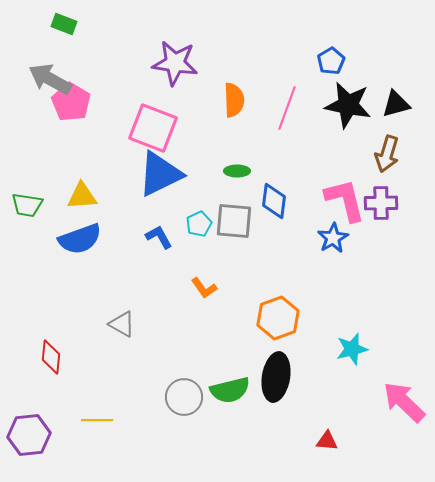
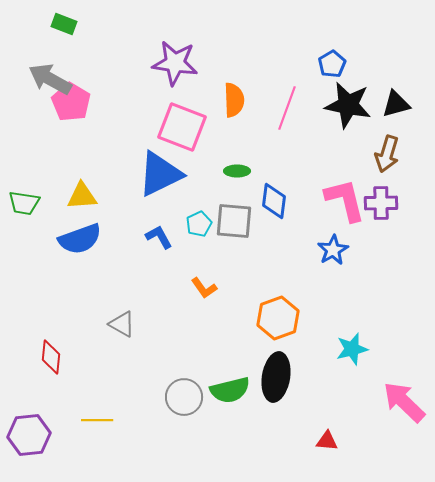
blue pentagon: moved 1 px right, 3 px down
pink square: moved 29 px right, 1 px up
green trapezoid: moved 3 px left, 2 px up
blue star: moved 12 px down
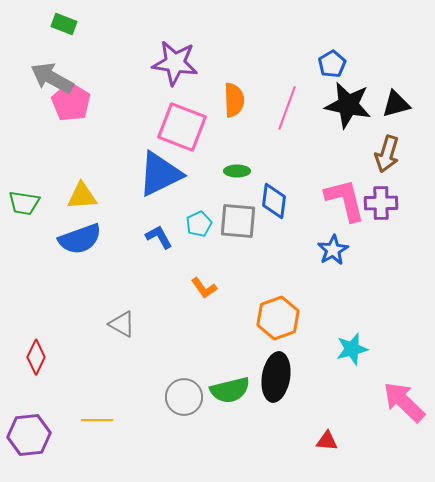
gray arrow: moved 2 px right, 1 px up
gray square: moved 4 px right
red diamond: moved 15 px left; rotated 20 degrees clockwise
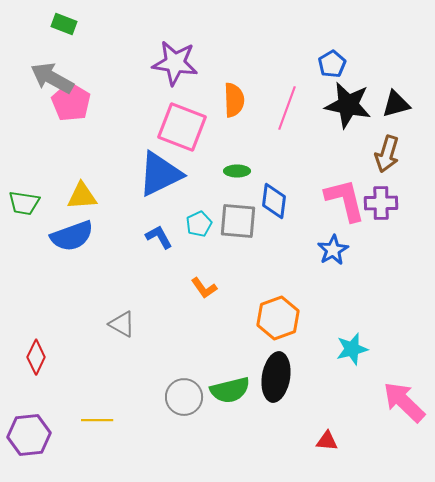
blue semicircle: moved 8 px left, 3 px up
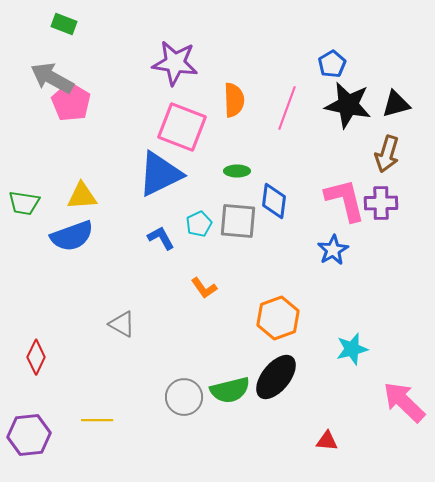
blue L-shape: moved 2 px right, 1 px down
black ellipse: rotated 30 degrees clockwise
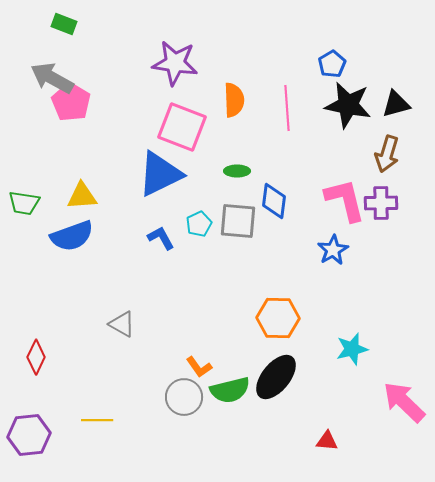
pink line: rotated 24 degrees counterclockwise
orange L-shape: moved 5 px left, 79 px down
orange hexagon: rotated 21 degrees clockwise
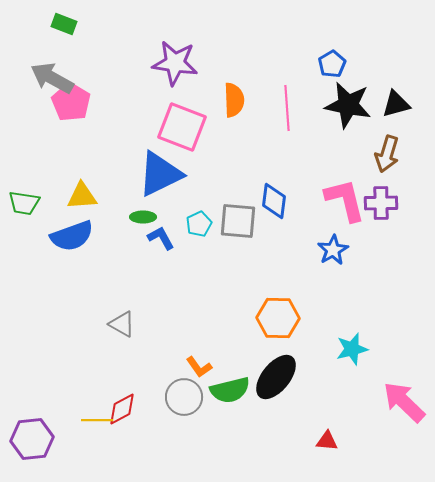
green ellipse: moved 94 px left, 46 px down
red diamond: moved 86 px right, 52 px down; rotated 36 degrees clockwise
purple hexagon: moved 3 px right, 4 px down
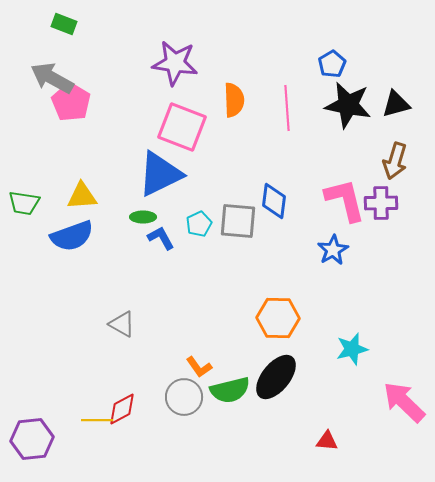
brown arrow: moved 8 px right, 7 px down
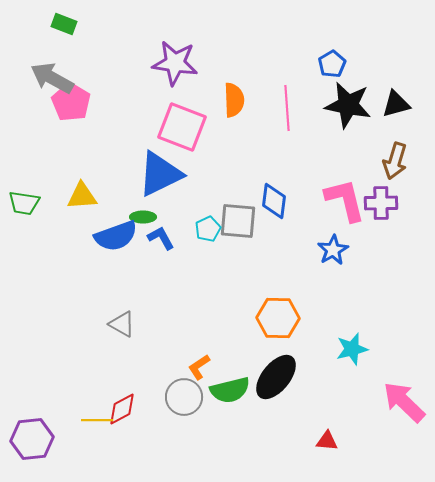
cyan pentagon: moved 9 px right, 5 px down
blue semicircle: moved 44 px right
orange L-shape: rotated 92 degrees clockwise
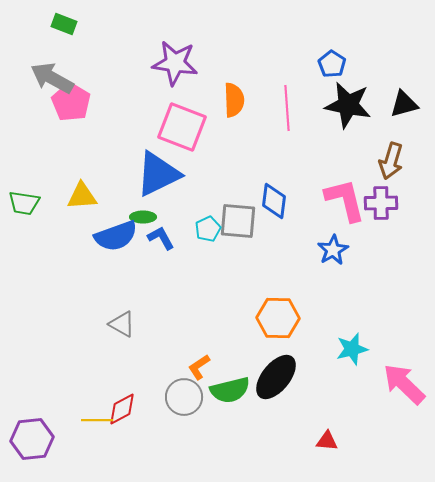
blue pentagon: rotated 8 degrees counterclockwise
black triangle: moved 8 px right
brown arrow: moved 4 px left
blue triangle: moved 2 px left
pink arrow: moved 18 px up
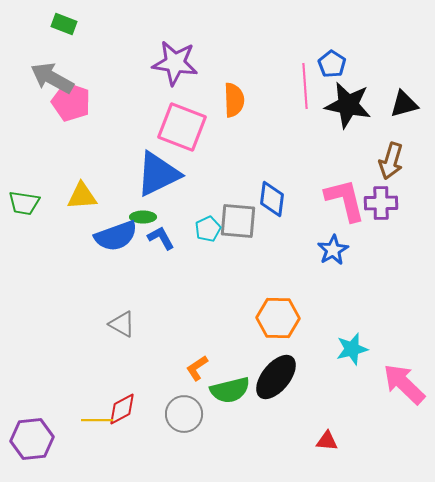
pink pentagon: rotated 12 degrees counterclockwise
pink line: moved 18 px right, 22 px up
blue diamond: moved 2 px left, 2 px up
orange L-shape: moved 2 px left, 1 px down
gray circle: moved 17 px down
